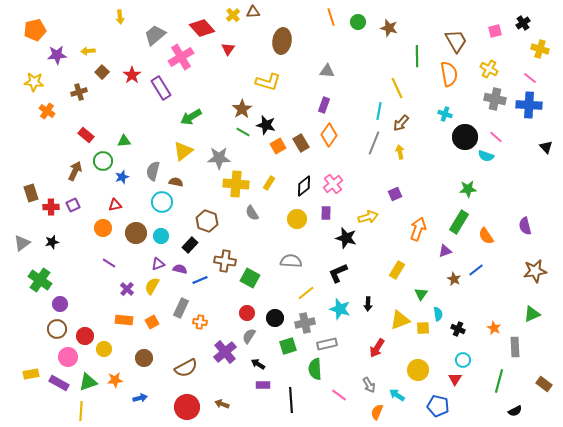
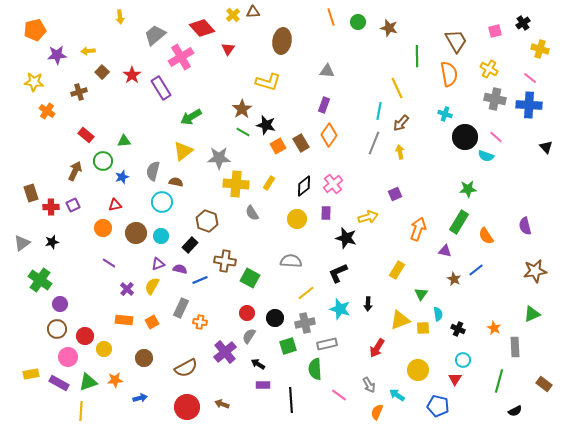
purple triangle at (445, 251): rotated 32 degrees clockwise
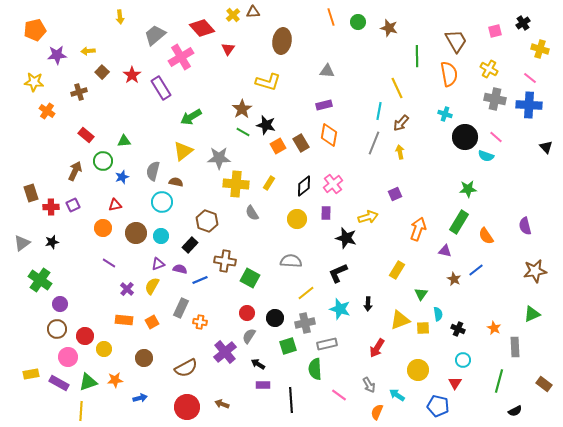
purple rectangle at (324, 105): rotated 56 degrees clockwise
orange diamond at (329, 135): rotated 25 degrees counterclockwise
red triangle at (455, 379): moved 4 px down
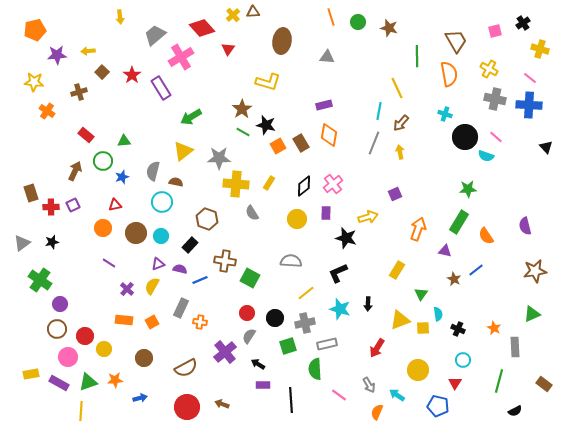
gray triangle at (327, 71): moved 14 px up
brown hexagon at (207, 221): moved 2 px up
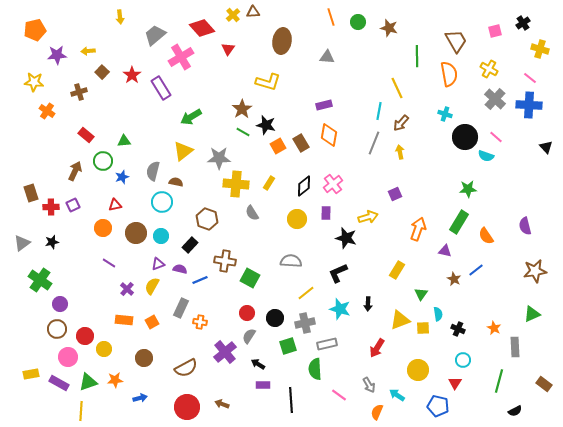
gray cross at (495, 99): rotated 30 degrees clockwise
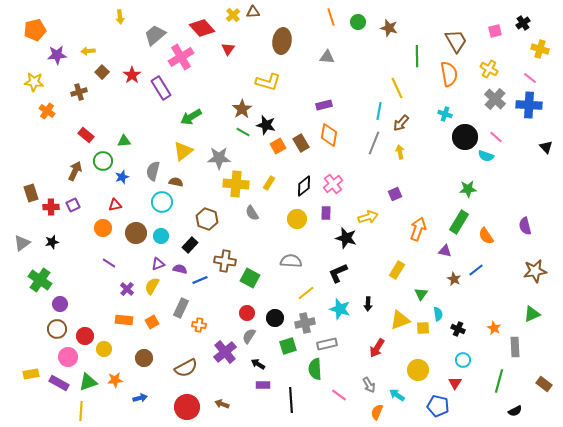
orange cross at (200, 322): moved 1 px left, 3 px down
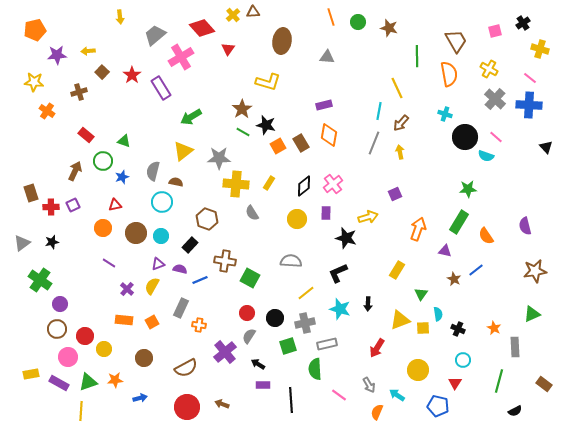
green triangle at (124, 141): rotated 24 degrees clockwise
